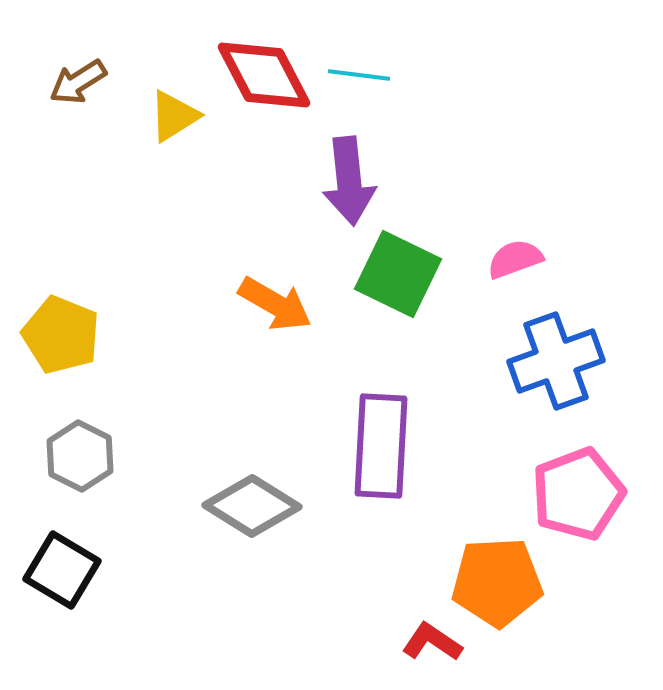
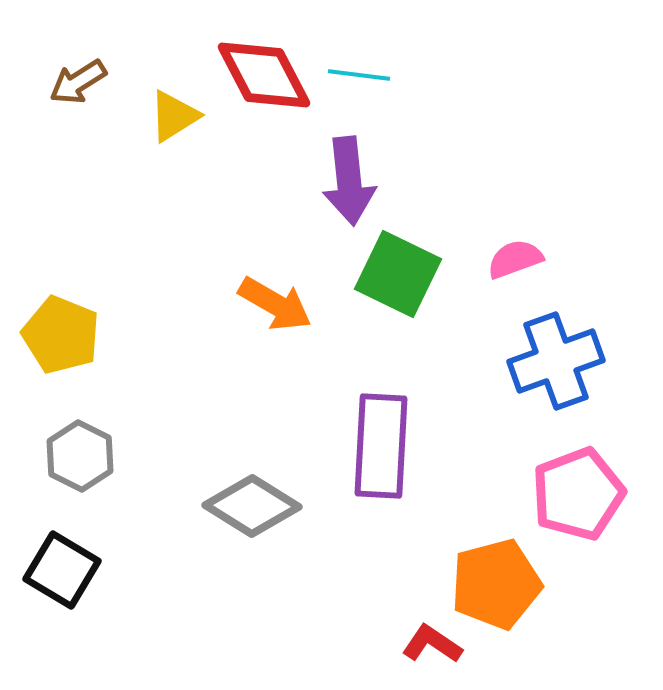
orange pentagon: moved 1 px left, 2 px down; rotated 12 degrees counterclockwise
red L-shape: moved 2 px down
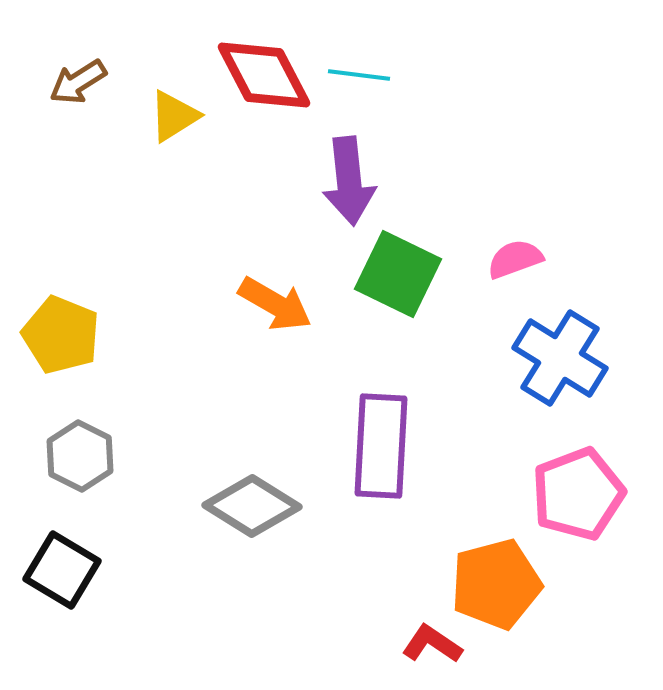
blue cross: moved 4 px right, 3 px up; rotated 38 degrees counterclockwise
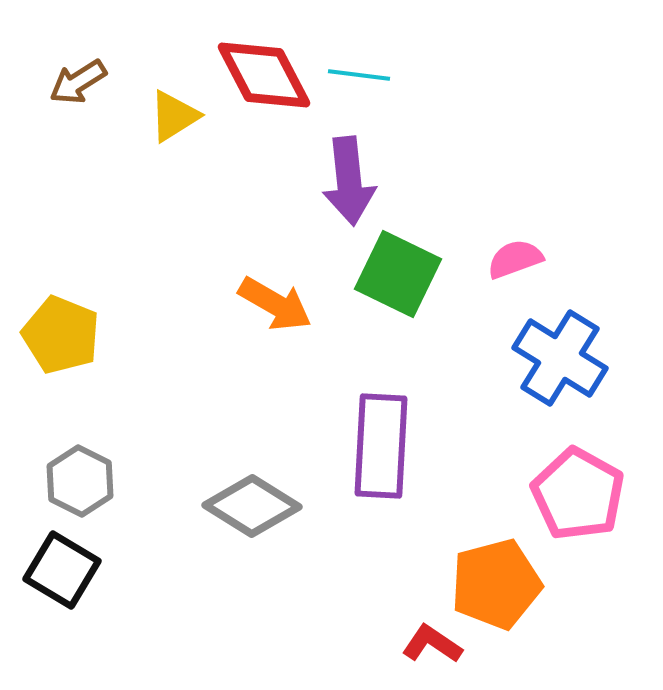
gray hexagon: moved 25 px down
pink pentagon: rotated 22 degrees counterclockwise
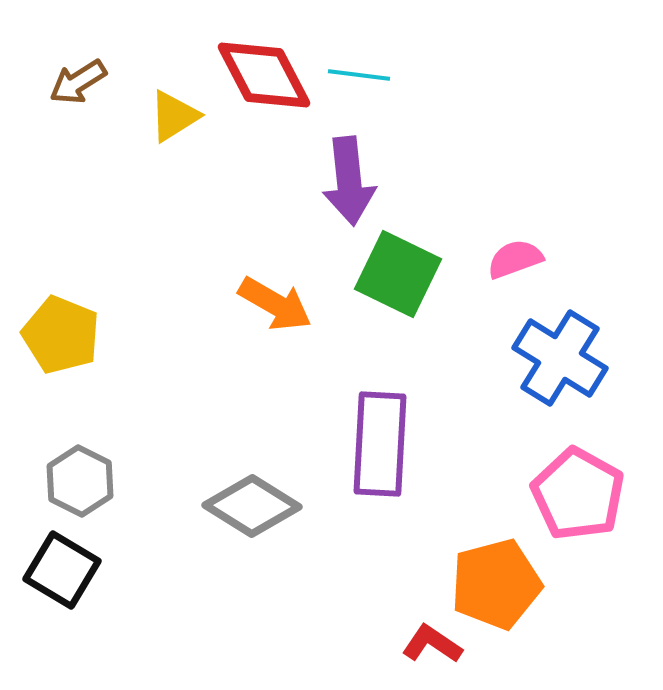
purple rectangle: moved 1 px left, 2 px up
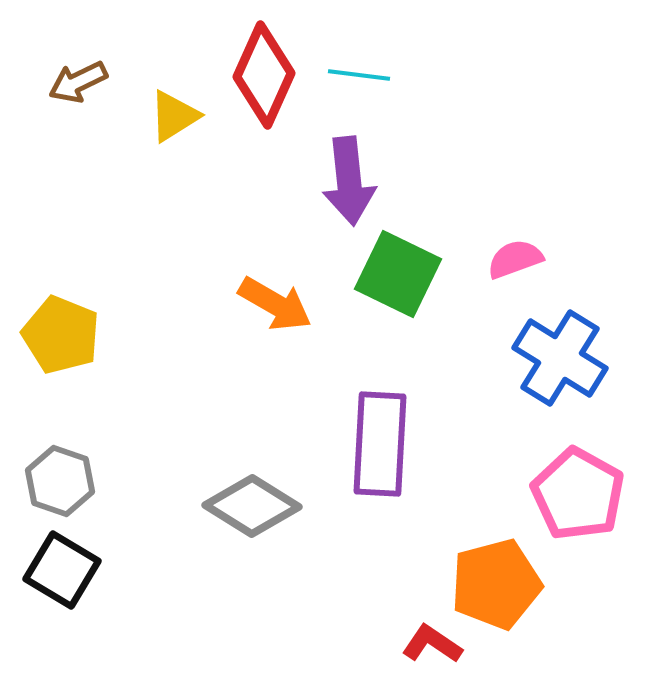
red diamond: rotated 52 degrees clockwise
brown arrow: rotated 6 degrees clockwise
gray hexagon: moved 20 px left; rotated 8 degrees counterclockwise
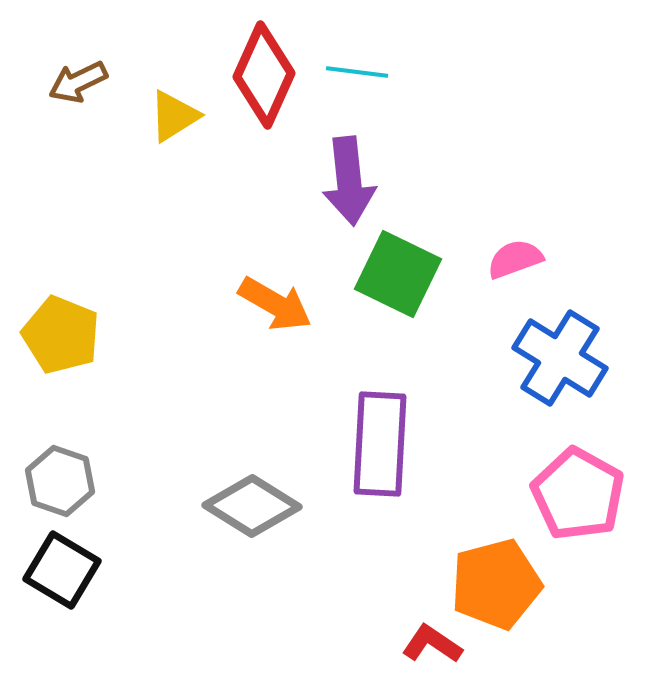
cyan line: moved 2 px left, 3 px up
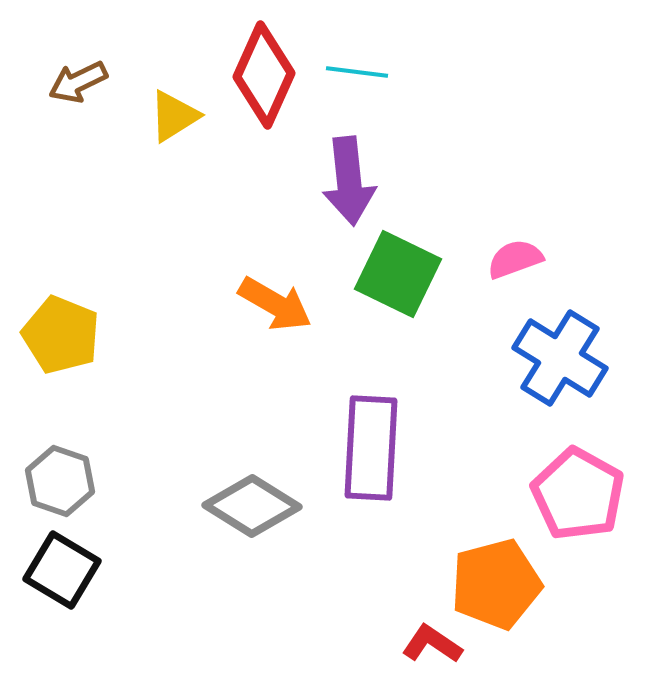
purple rectangle: moved 9 px left, 4 px down
